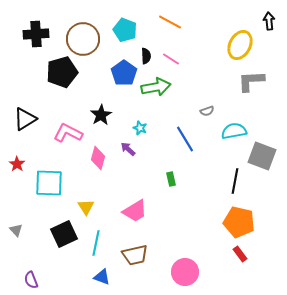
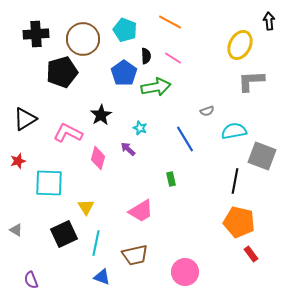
pink line: moved 2 px right, 1 px up
red star: moved 1 px right, 3 px up; rotated 21 degrees clockwise
pink trapezoid: moved 6 px right
gray triangle: rotated 16 degrees counterclockwise
red rectangle: moved 11 px right
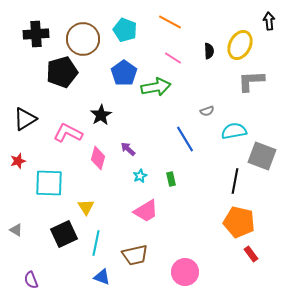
black semicircle: moved 63 px right, 5 px up
cyan star: moved 48 px down; rotated 24 degrees clockwise
pink trapezoid: moved 5 px right
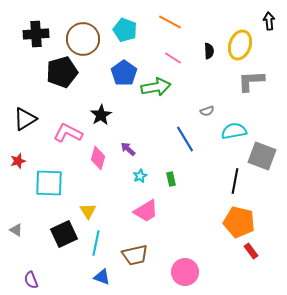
yellow ellipse: rotated 8 degrees counterclockwise
yellow triangle: moved 2 px right, 4 px down
red rectangle: moved 3 px up
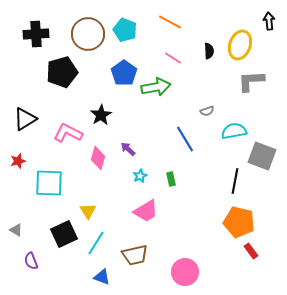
brown circle: moved 5 px right, 5 px up
cyan line: rotated 20 degrees clockwise
purple semicircle: moved 19 px up
